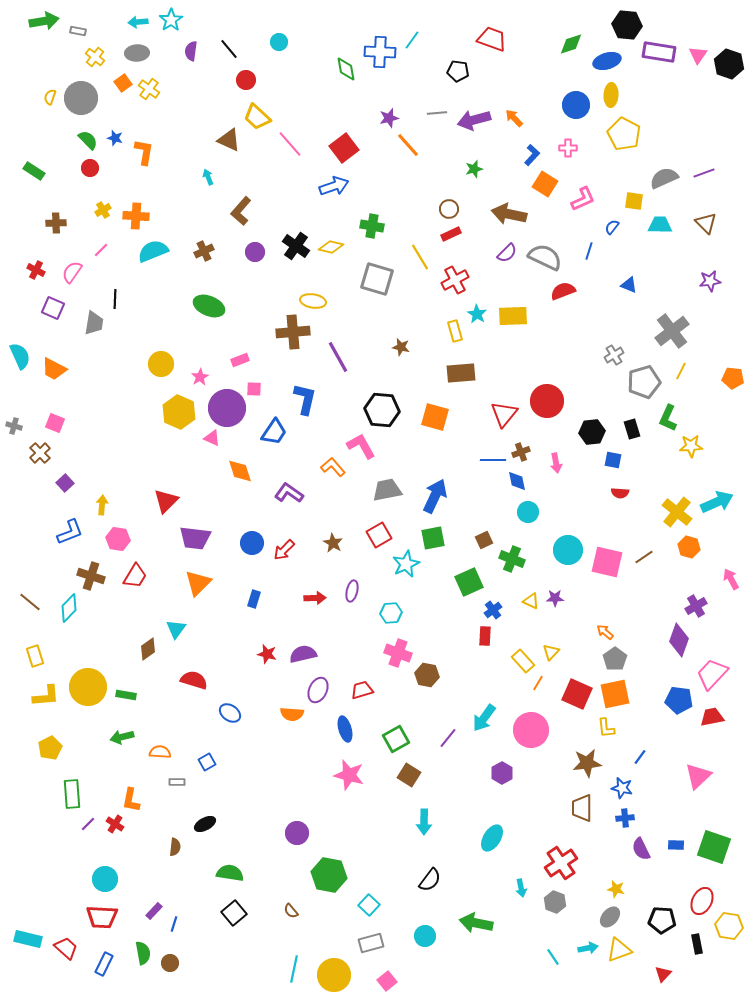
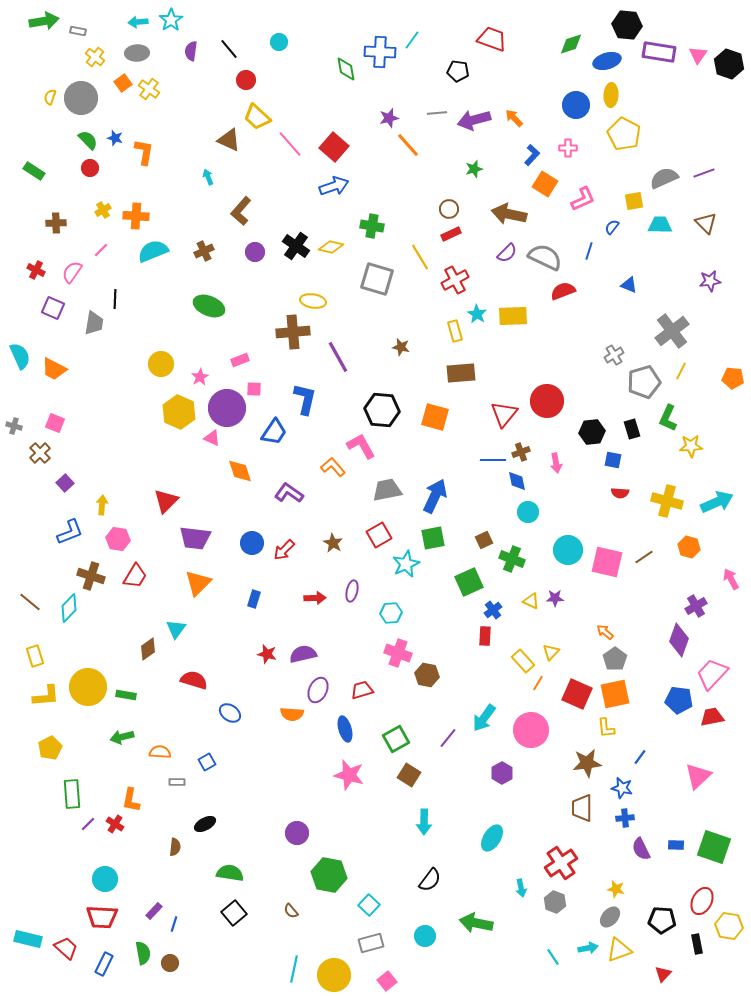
red square at (344, 148): moved 10 px left, 1 px up; rotated 12 degrees counterclockwise
yellow square at (634, 201): rotated 18 degrees counterclockwise
yellow cross at (677, 512): moved 10 px left, 11 px up; rotated 24 degrees counterclockwise
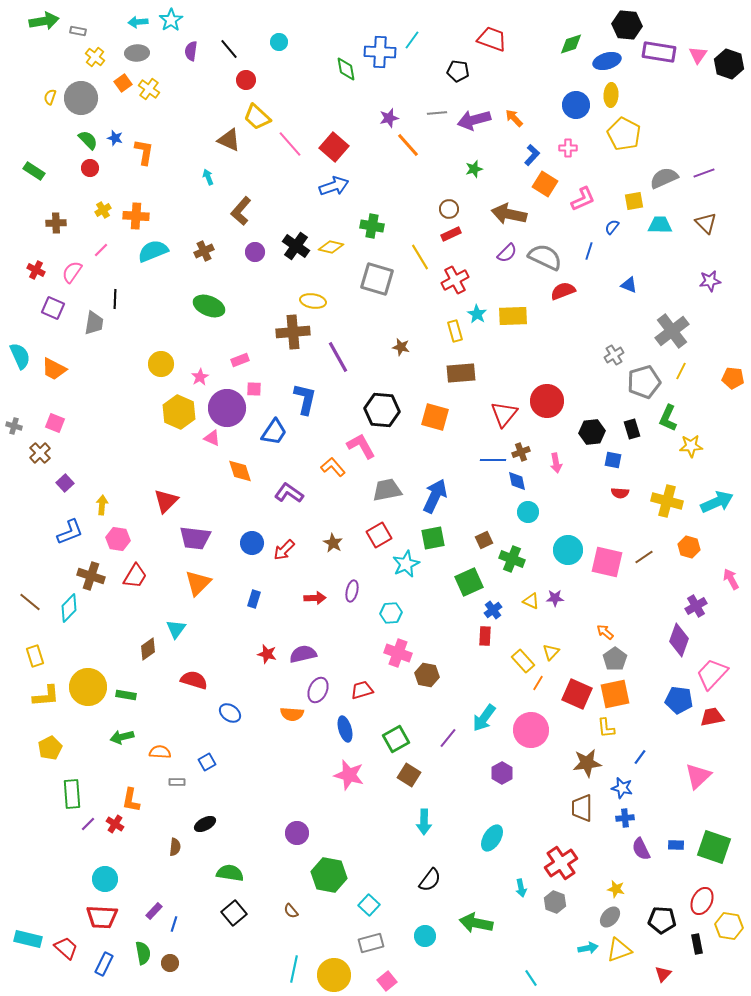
cyan line at (553, 957): moved 22 px left, 21 px down
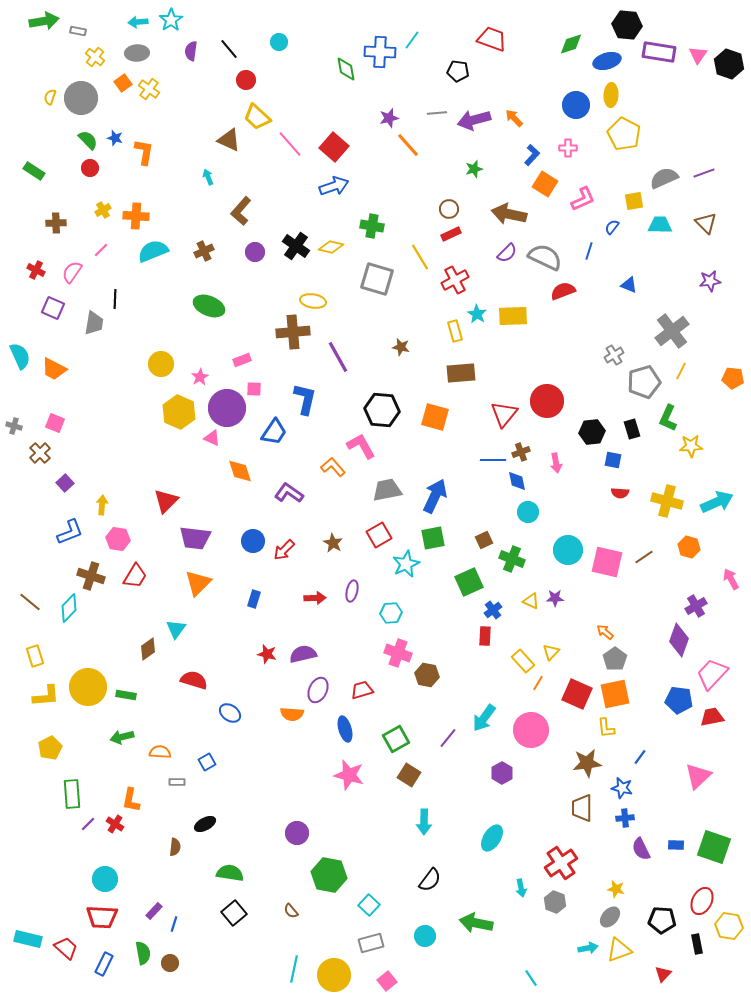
pink rectangle at (240, 360): moved 2 px right
blue circle at (252, 543): moved 1 px right, 2 px up
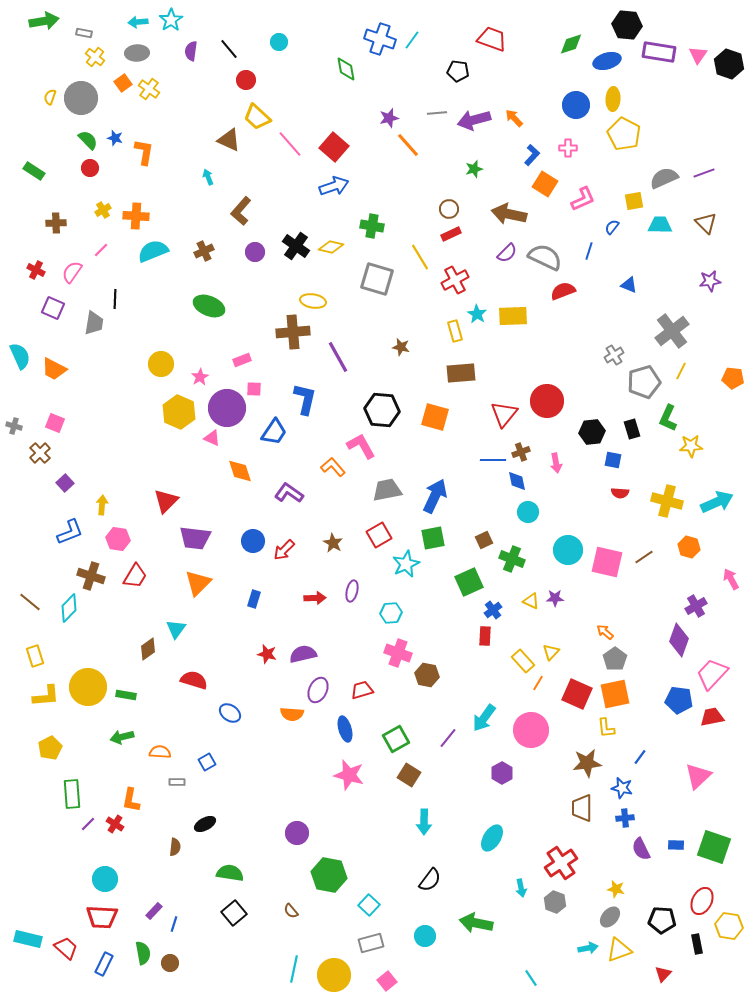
gray rectangle at (78, 31): moved 6 px right, 2 px down
blue cross at (380, 52): moved 13 px up; rotated 16 degrees clockwise
yellow ellipse at (611, 95): moved 2 px right, 4 px down
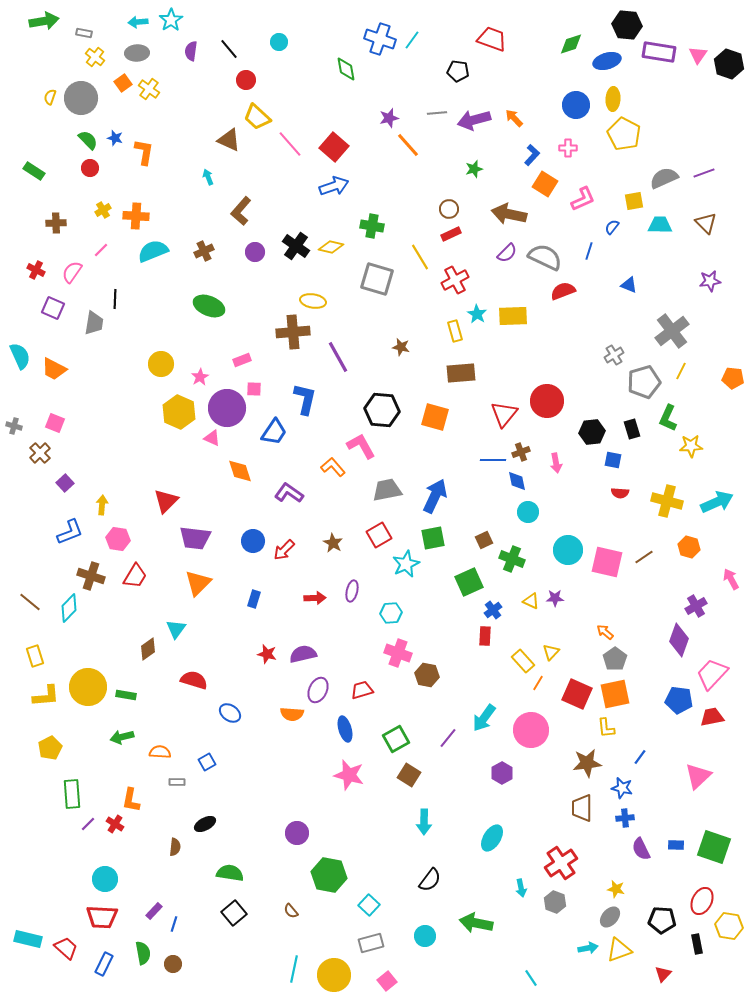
brown circle at (170, 963): moved 3 px right, 1 px down
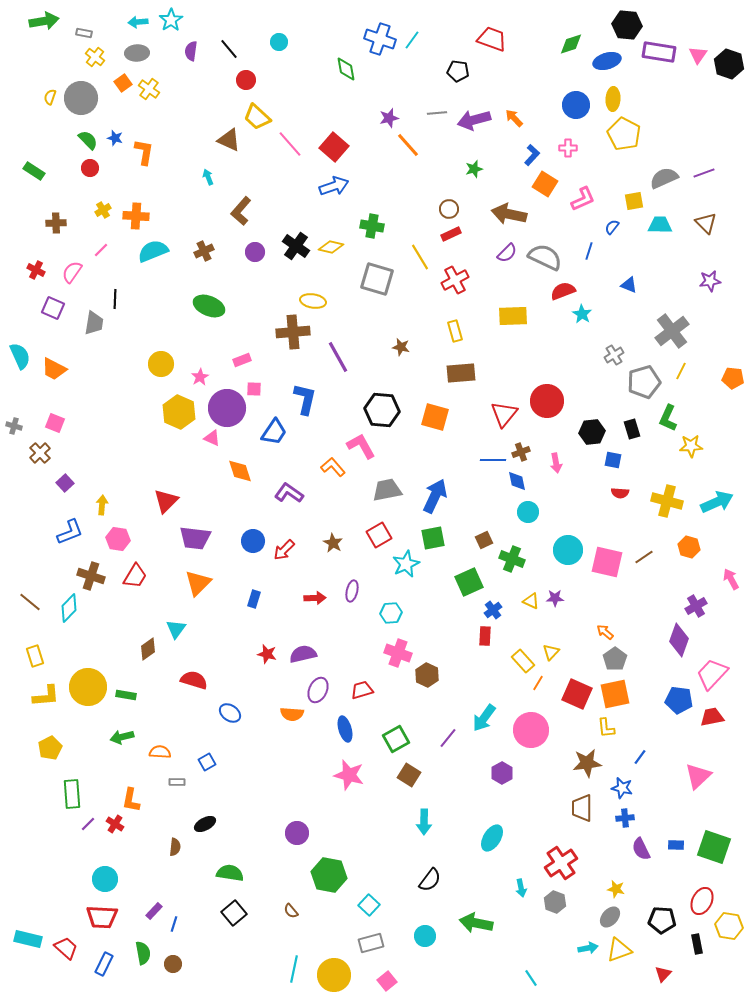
cyan star at (477, 314): moved 105 px right
brown hexagon at (427, 675): rotated 15 degrees clockwise
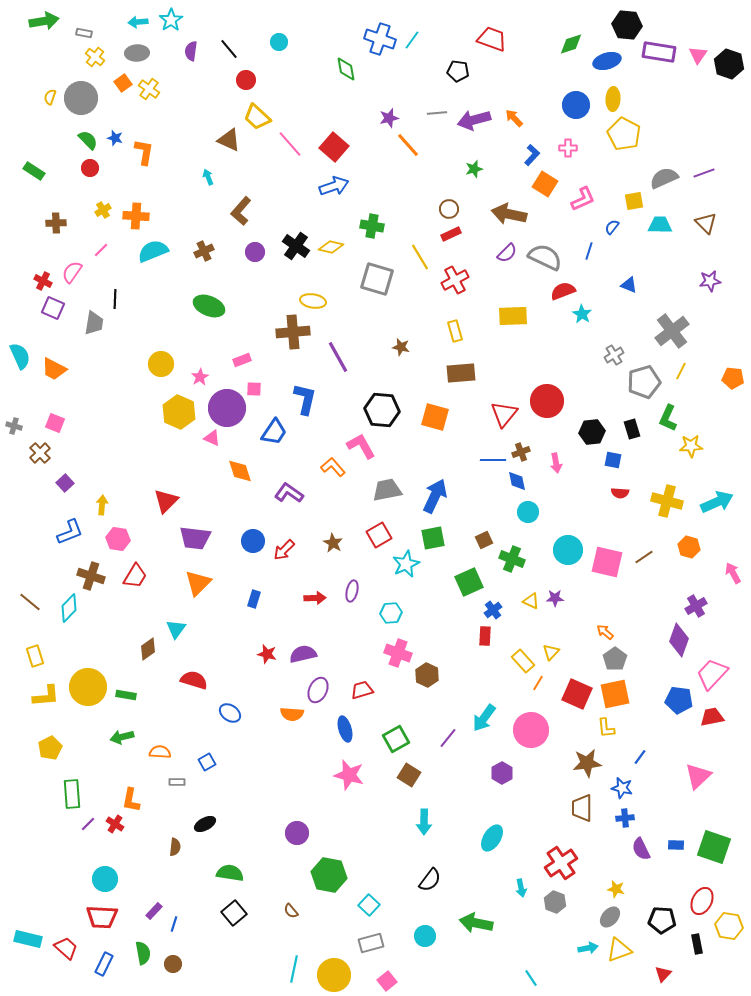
red cross at (36, 270): moved 7 px right, 11 px down
pink arrow at (731, 579): moved 2 px right, 6 px up
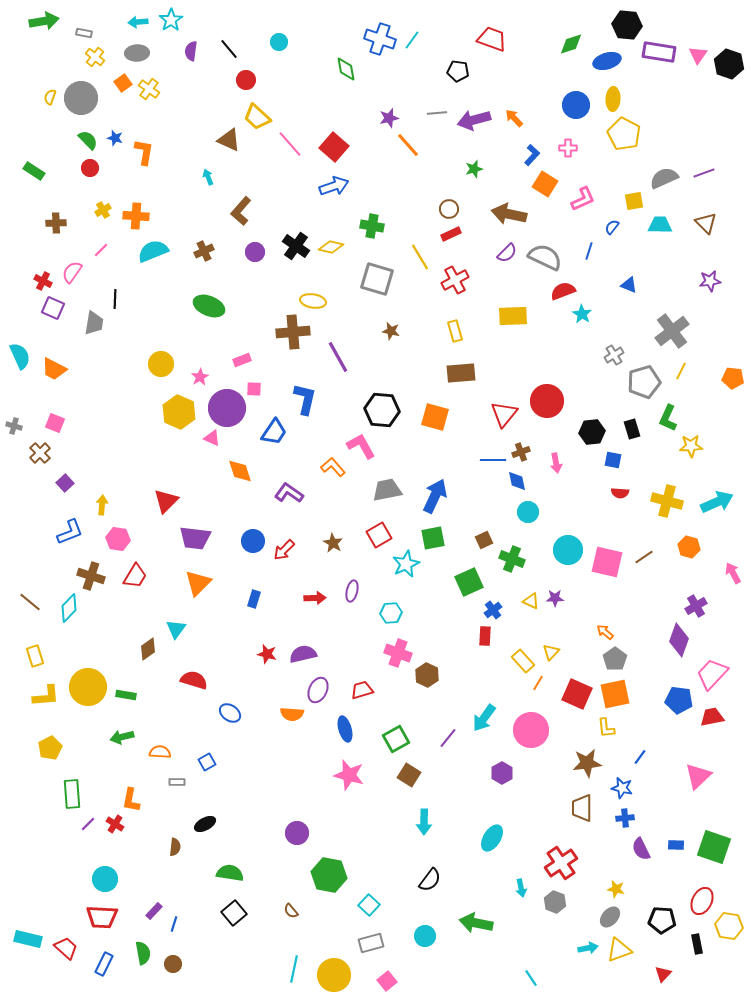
brown star at (401, 347): moved 10 px left, 16 px up
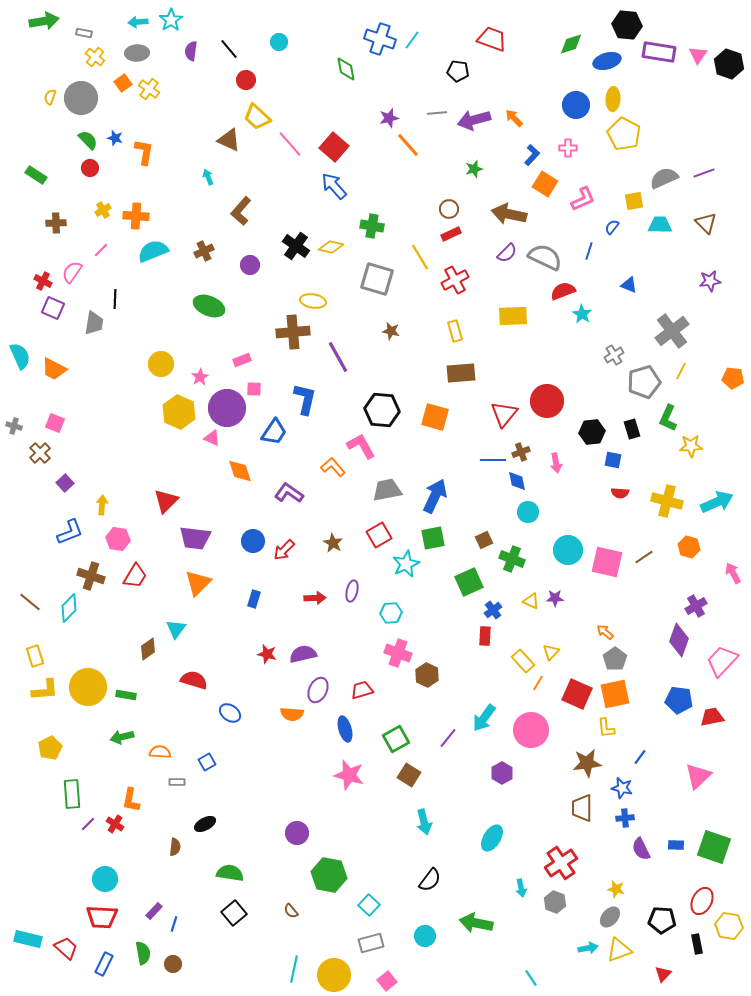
green rectangle at (34, 171): moved 2 px right, 4 px down
blue arrow at (334, 186): rotated 112 degrees counterclockwise
purple circle at (255, 252): moved 5 px left, 13 px down
pink trapezoid at (712, 674): moved 10 px right, 13 px up
yellow L-shape at (46, 696): moved 1 px left, 6 px up
cyan arrow at (424, 822): rotated 15 degrees counterclockwise
